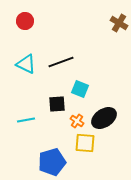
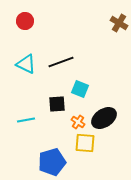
orange cross: moved 1 px right, 1 px down
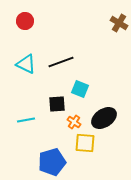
orange cross: moved 4 px left
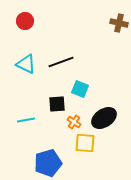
brown cross: rotated 18 degrees counterclockwise
blue pentagon: moved 4 px left, 1 px down
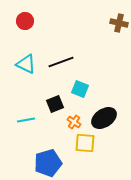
black square: moved 2 px left; rotated 18 degrees counterclockwise
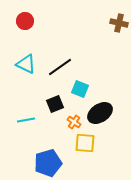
black line: moved 1 px left, 5 px down; rotated 15 degrees counterclockwise
black ellipse: moved 4 px left, 5 px up
